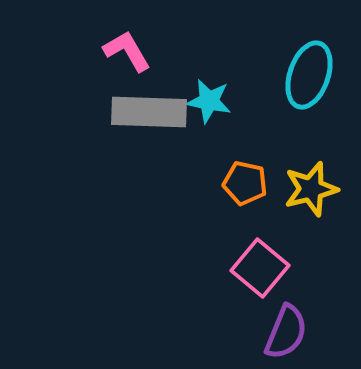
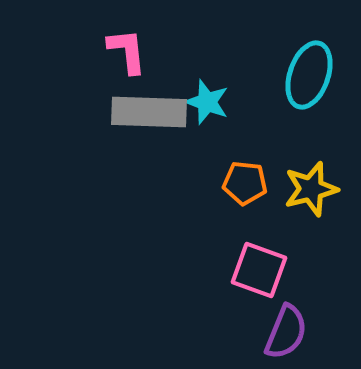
pink L-shape: rotated 24 degrees clockwise
cyan star: moved 2 px left, 1 px down; rotated 9 degrees clockwise
orange pentagon: rotated 6 degrees counterclockwise
pink square: moved 1 px left, 2 px down; rotated 20 degrees counterclockwise
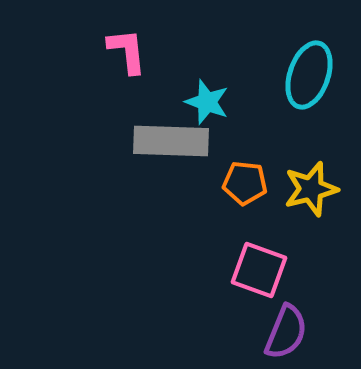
gray rectangle: moved 22 px right, 29 px down
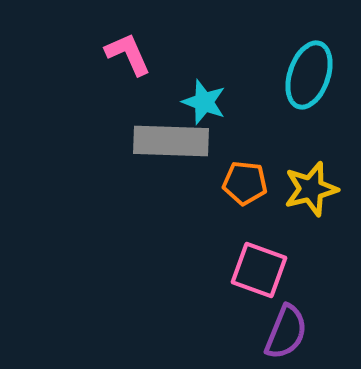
pink L-shape: moved 1 px right, 3 px down; rotated 18 degrees counterclockwise
cyan star: moved 3 px left
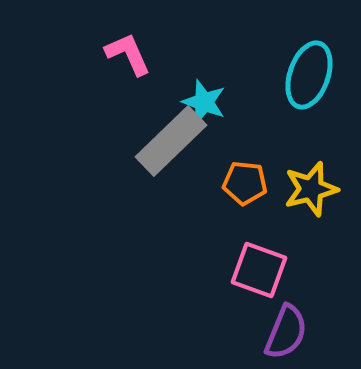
gray rectangle: rotated 46 degrees counterclockwise
